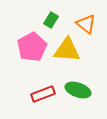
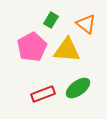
green ellipse: moved 2 px up; rotated 55 degrees counterclockwise
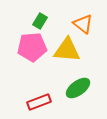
green rectangle: moved 11 px left, 1 px down
orange triangle: moved 3 px left
pink pentagon: rotated 24 degrees clockwise
red rectangle: moved 4 px left, 8 px down
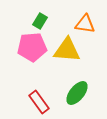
orange triangle: moved 2 px right; rotated 30 degrees counterclockwise
green ellipse: moved 1 px left, 5 px down; rotated 15 degrees counterclockwise
red rectangle: rotated 75 degrees clockwise
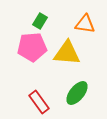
yellow triangle: moved 3 px down
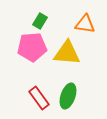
green ellipse: moved 9 px left, 3 px down; rotated 20 degrees counterclockwise
red rectangle: moved 4 px up
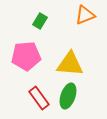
orange triangle: moved 9 px up; rotated 30 degrees counterclockwise
pink pentagon: moved 6 px left, 9 px down
yellow triangle: moved 3 px right, 11 px down
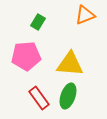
green rectangle: moved 2 px left, 1 px down
